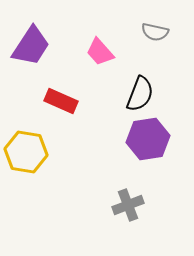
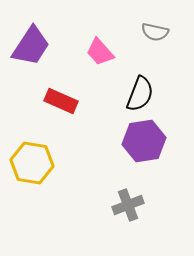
purple hexagon: moved 4 px left, 2 px down
yellow hexagon: moved 6 px right, 11 px down
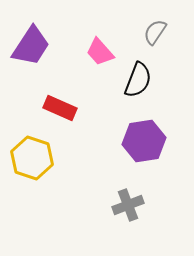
gray semicircle: rotated 112 degrees clockwise
black semicircle: moved 2 px left, 14 px up
red rectangle: moved 1 px left, 7 px down
yellow hexagon: moved 5 px up; rotated 9 degrees clockwise
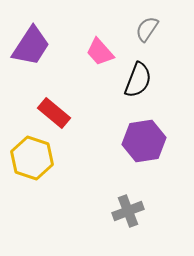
gray semicircle: moved 8 px left, 3 px up
red rectangle: moved 6 px left, 5 px down; rotated 16 degrees clockwise
gray cross: moved 6 px down
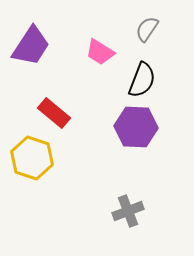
pink trapezoid: rotated 16 degrees counterclockwise
black semicircle: moved 4 px right
purple hexagon: moved 8 px left, 14 px up; rotated 12 degrees clockwise
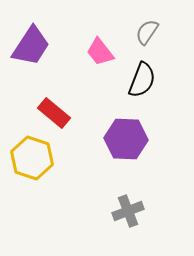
gray semicircle: moved 3 px down
pink trapezoid: rotated 20 degrees clockwise
purple hexagon: moved 10 px left, 12 px down
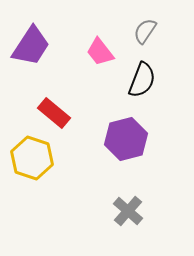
gray semicircle: moved 2 px left, 1 px up
purple hexagon: rotated 18 degrees counterclockwise
gray cross: rotated 28 degrees counterclockwise
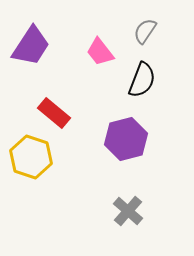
yellow hexagon: moved 1 px left, 1 px up
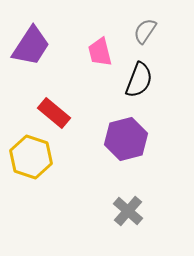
pink trapezoid: rotated 24 degrees clockwise
black semicircle: moved 3 px left
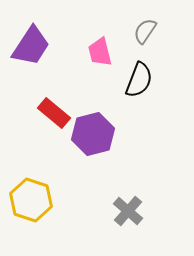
purple hexagon: moved 33 px left, 5 px up
yellow hexagon: moved 43 px down
